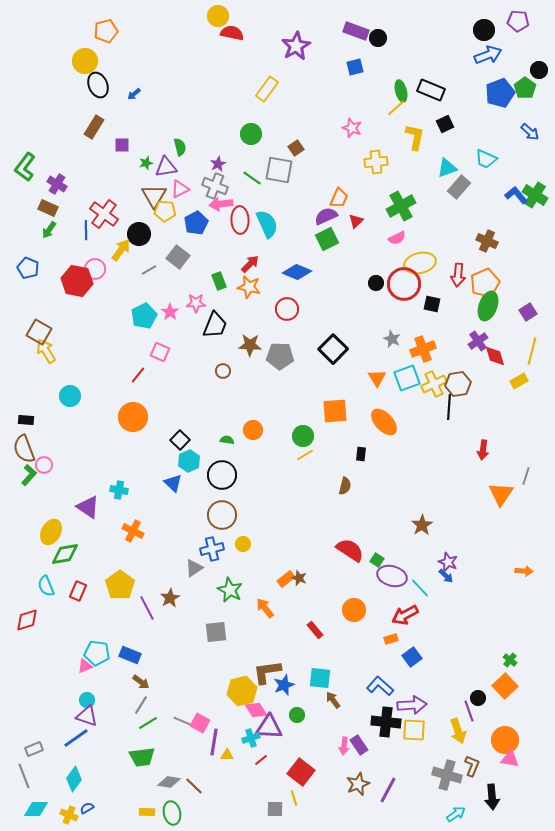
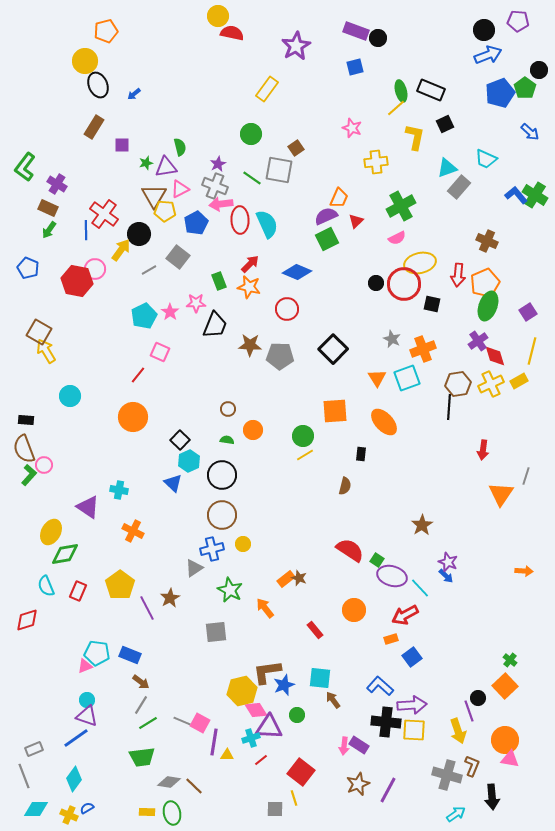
brown circle at (223, 371): moved 5 px right, 38 px down
yellow cross at (434, 384): moved 57 px right
purple rectangle at (359, 745): rotated 24 degrees counterclockwise
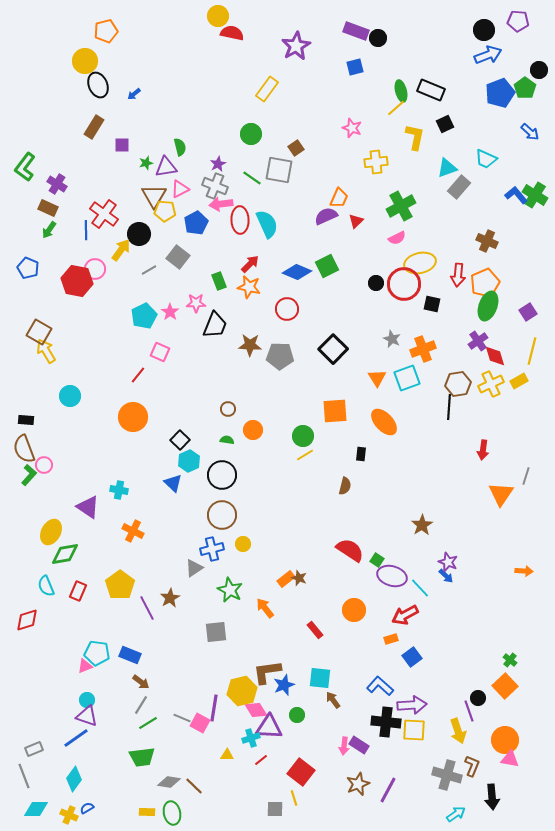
green square at (327, 239): moved 27 px down
gray line at (182, 721): moved 3 px up
purple line at (214, 742): moved 34 px up
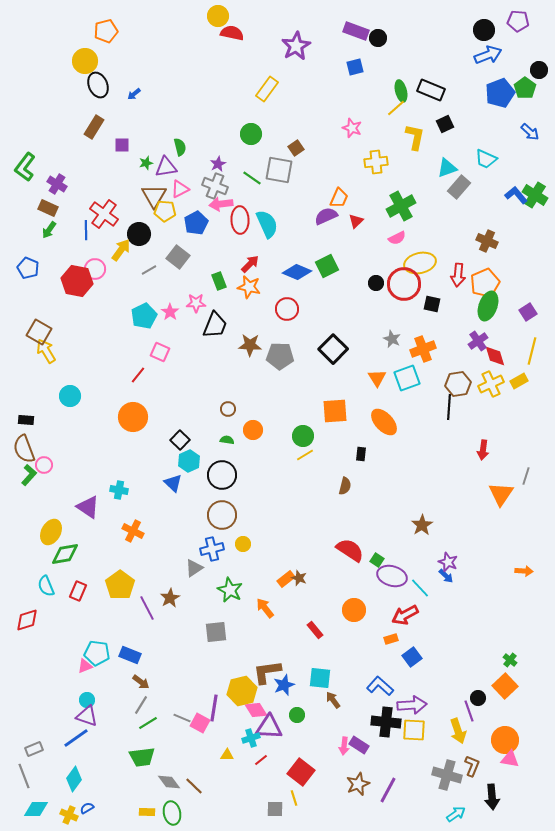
gray diamond at (169, 782): rotated 45 degrees clockwise
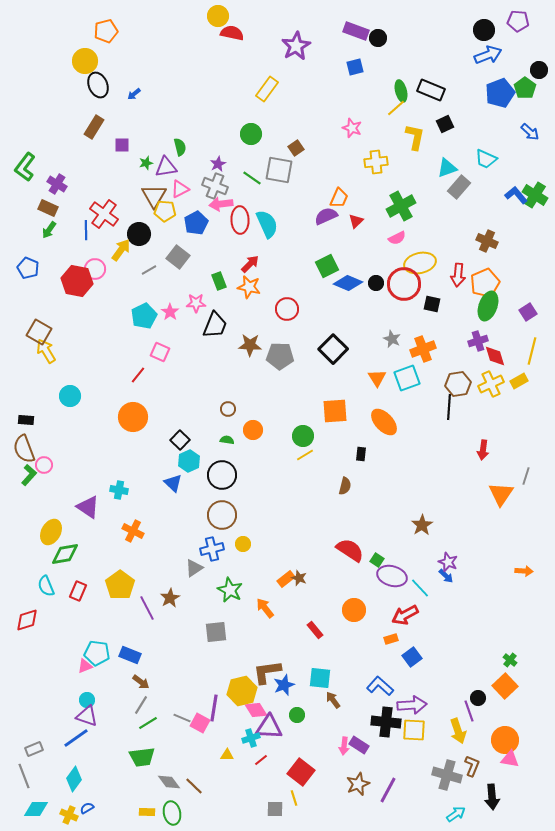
blue diamond at (297, 272): moved 51 px right, 11 px down
purple cross at (478, 341): rotated 18 degrees clockwise
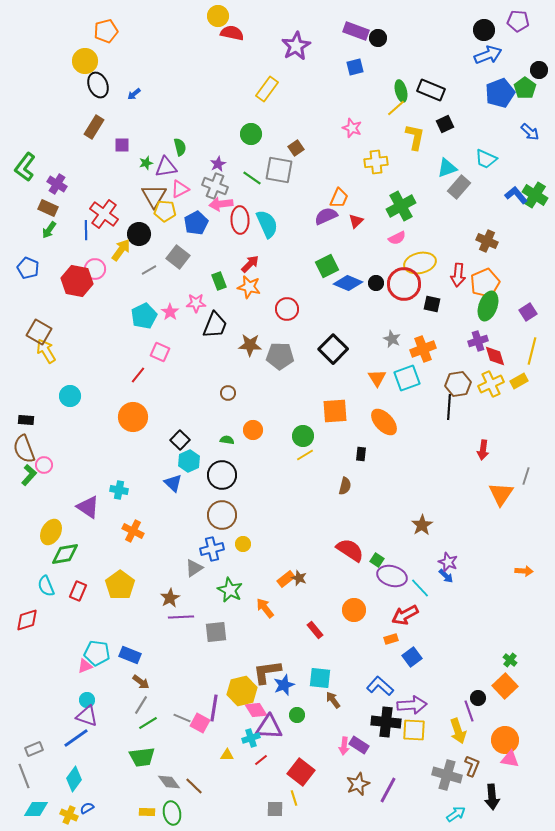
brown circle at (228, 409): moved 16 px up
purple line at (147, 608): moved 34 px right, 9 px down; rotated 65 degrees counterclockwise
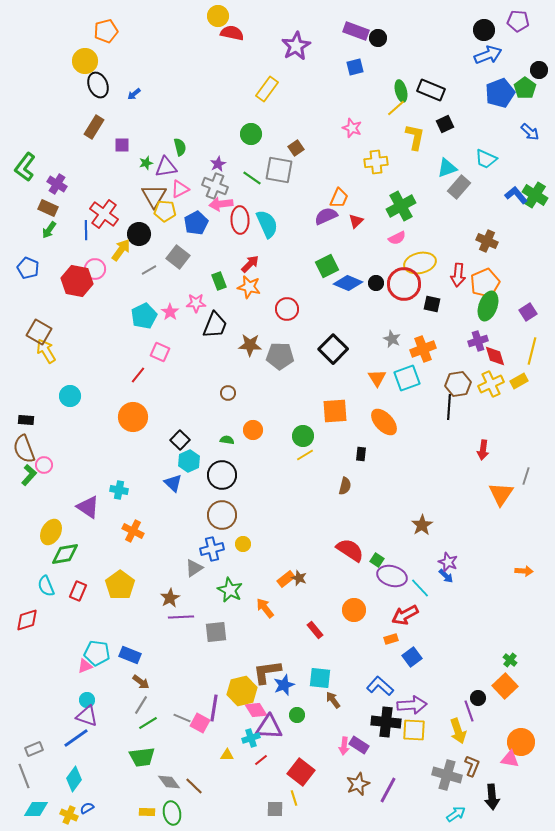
orange circle at (505, 740): moved 16 px right, 2 px down
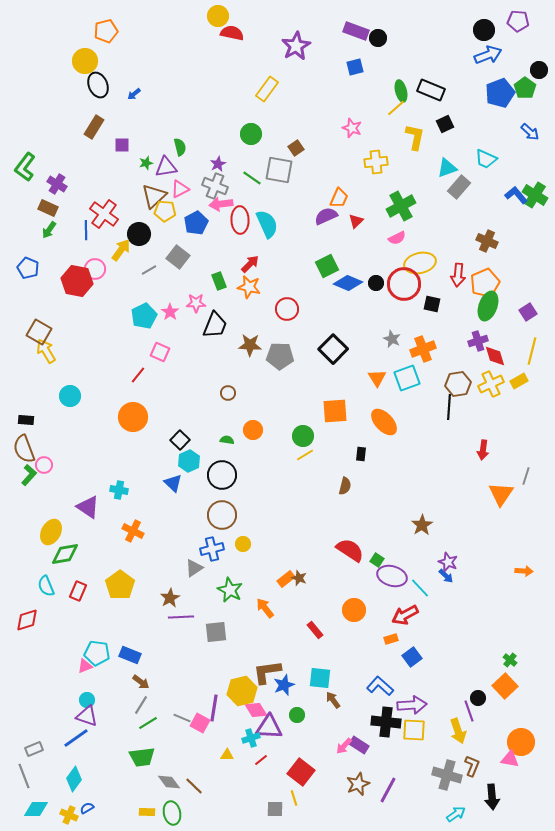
brown triangle at (154, 196): rotated 16 degrees clockwise
pink arrow at (344, 746): rotated 36 degrees clockwise
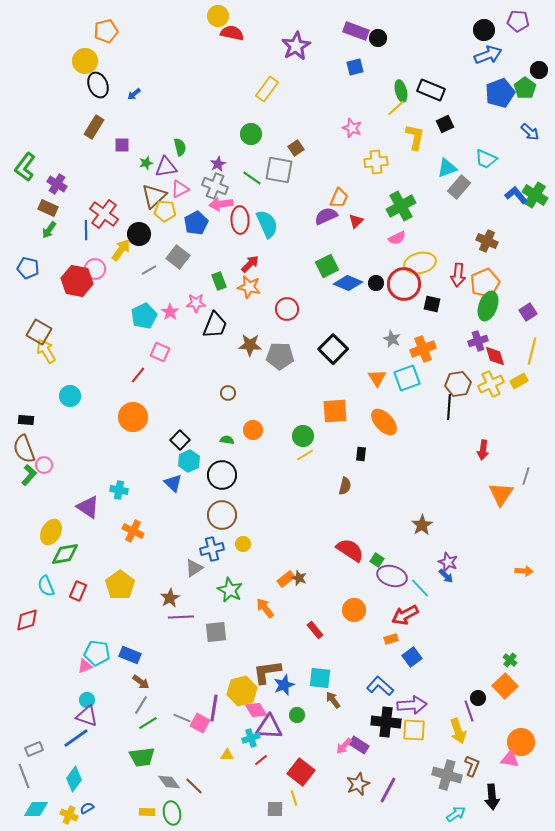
blue pentagon at (28, 268): rotated 10 degrees counterclockwise
